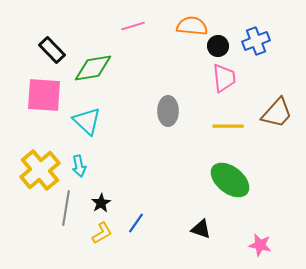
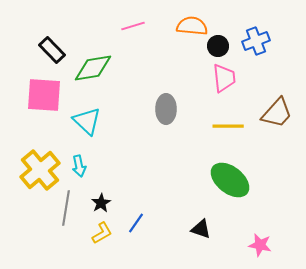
gray ellipse: moved 2 px left, 2 px up
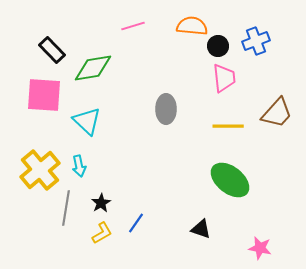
pink star: moved 3 px down
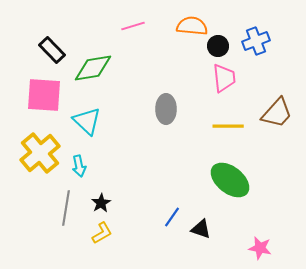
yellow cross: moved 17 px up
blue line: moved 36 px right, 6 px up
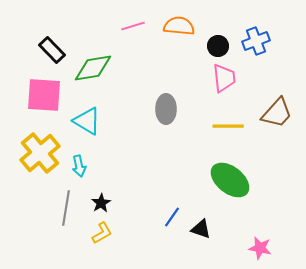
orange semicircle: moved 13 px left
cyan triangle: rotated 12 degrees counterclockwise
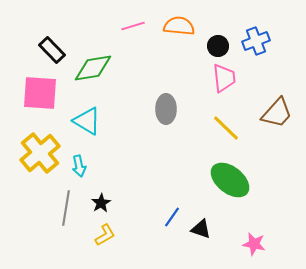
pink square: moved 4 px left, 2 px up
yellow line: moved 2 px left, 2 px down; rotated 44 degrees clockwise
yellow L-shape: moved 3 px right, 2 px down
pink star: moved 6 px left, 4 px up
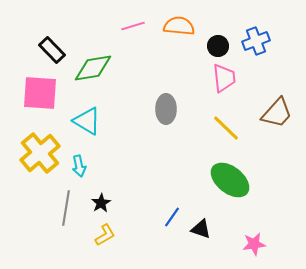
pink star: rotated 20 degrees counterclockwise
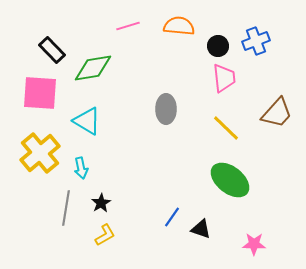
pink line: moved 5 px left
cyan arrow: moved 2 px right, 2 px down
pink star: rotated 10 degrees clockwise
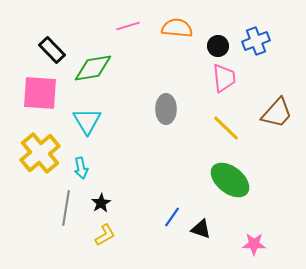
orange semicircle: moved 2 px left, 2 px down
cyan triangle: rotated 28 degrees clockwise
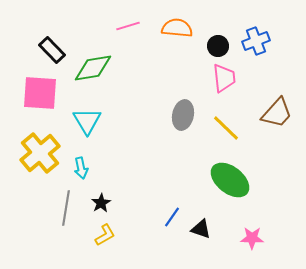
gray ellipse: moved 17 px right, 6 px down; rotated 12 degrees clockwise
pink star: moved 2 px left, 6 px up
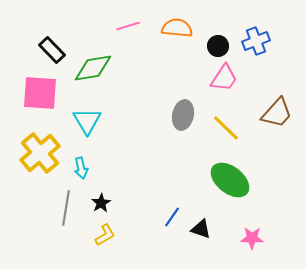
pink trapezoid: rotated 40 degrees clockwise
